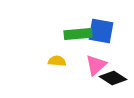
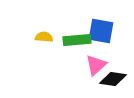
green rectangle: moved 1 px left, 6 px down
yellow semicircle: moved 13 px left, 24 px up
black diamond: moved 1 px down; rotated 24 degrees counterclockwise
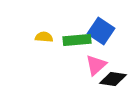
blue square: rotated 24 degrees clockwise
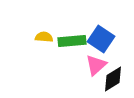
blue square: moved 8 px down
green rectangle: moved 5 px left, 1 px down
black diamond: rotated 40 degrees counterclockwise
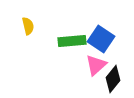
yellow semicircle: moved 16 px left, 11 px up; rotated 72 degrees clockwise
black diamond: rotated 20 degrees counterclockwise
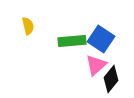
black diamond: moved 2 px left
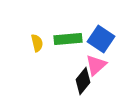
yellow semicircle: moved 9 px right, 17 px down
green rectangle: moved 4 px left, 2 px up
black diamond: moved 28 px left, 2 px down
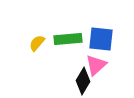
blue square: rotated 28 degrees counterclockwise
yellow semicircle: rotated 126 degrees counterclockwise
black diamond: rotated 8 degrees counterclockwise
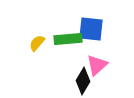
blue square: moved 10 px left, 10 px up
pink triangle: moved 1 px right
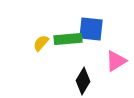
yellow semicircle: moved 4 px right
pink triangle: moved 19 px right, 4 px up; rotated 10 degrees clockwise
